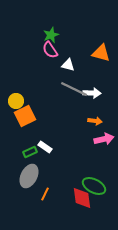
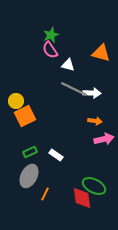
white rectangle: moved 11 px right, 8 px down
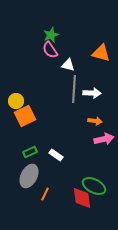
gray line: rotated 68 degrees clockwise
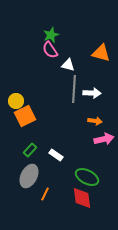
green rectangle: moved 2 px up; rotated 24 degrees counterclockwise
green ellipse: moved 7 px left, 9 px up
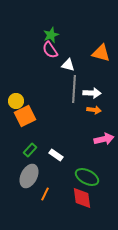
orange arrow: moved 1 px left, 11 px up
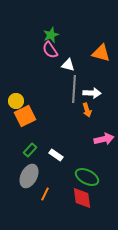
orange arrow: moved 7 px left; rotated 64 degrees clockwise
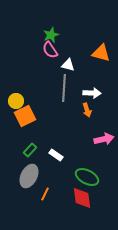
gray line: moved 10 px left, 1 px up
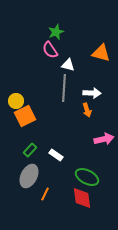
green star: moved 5 px right, 3 px up
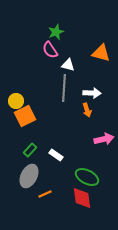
orange line: rotated 40 degrees clockwise
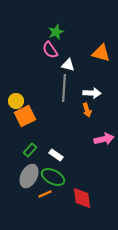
green ellipse: moved 34 px left
